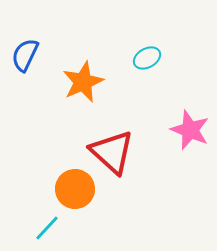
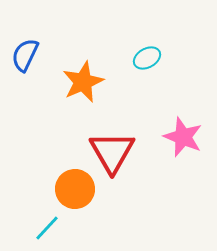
pink star: moved 7 px left, 7 px down
red triangle: rotated 18 degrees clockwise
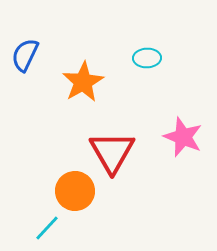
cyan ellipse: rotated 28 degrees clockwise
orange star: rotated 6 degrees counterclockwise
orange circle: moved 2 px down
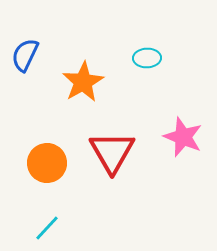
orange circle: moved 28 px left, 28 px up
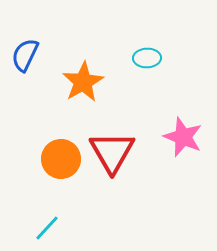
orange circle: moved 14 px right, 4 px up
